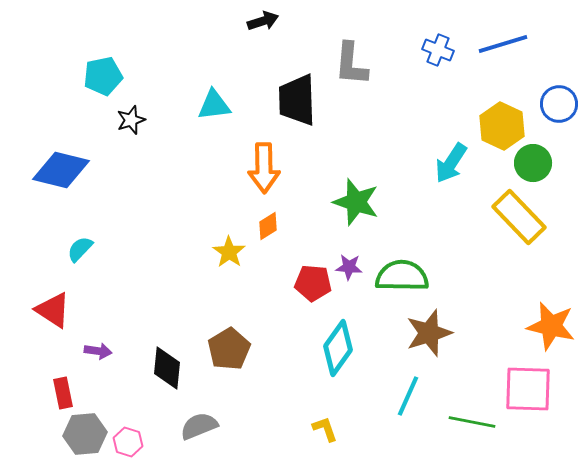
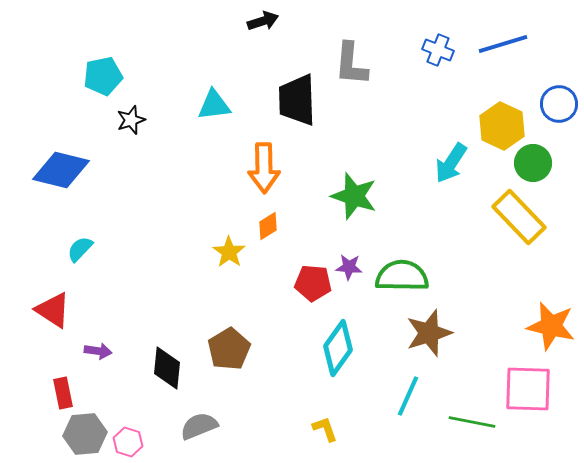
green star: moved 2 px left, 6 px up
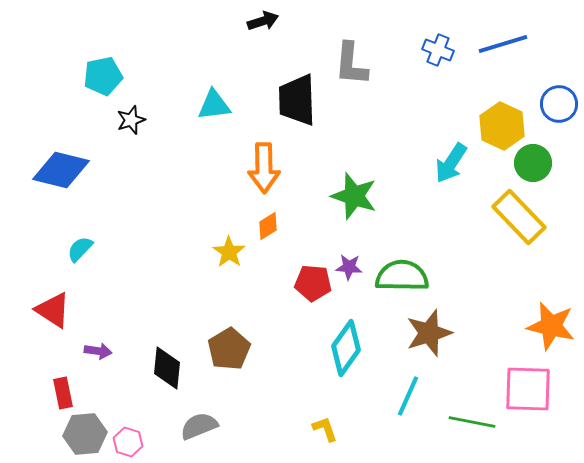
cyan diamond: moved 8 px right
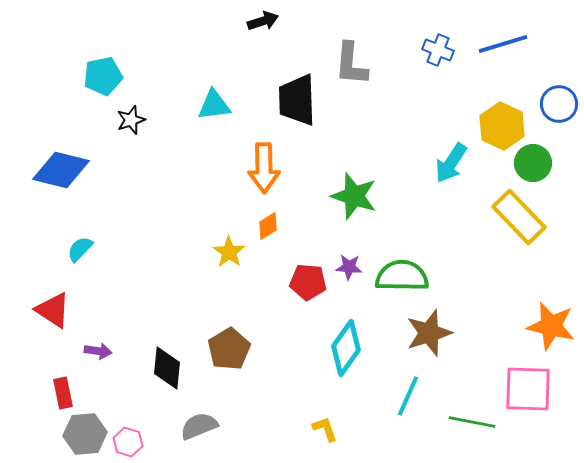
red pentagon: moved 5 px left, 1 px up
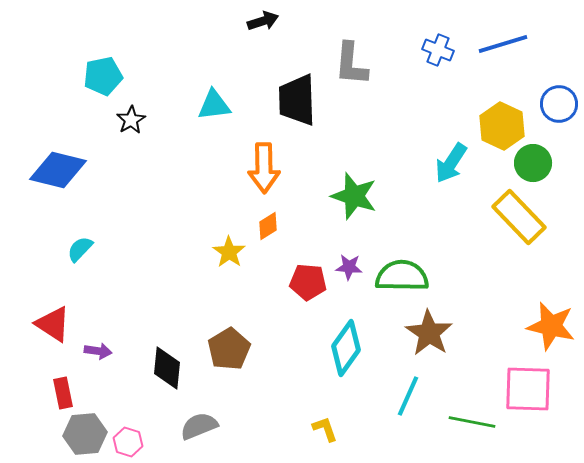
black star: rotated 12 degrees counterclockwise
blue diamond: moved 3 px left
red triangle: moved 14 px down
brown star: rotated 21 degrees counterclockwise
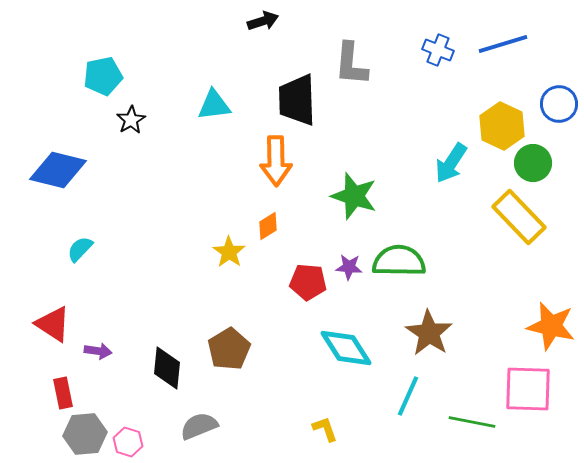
orange arrow: moved 12 px right, 7 px up
green semicircle: moved 3 px left, 15 px up
cyan diamond: rotated 68 degrees counterclockwise
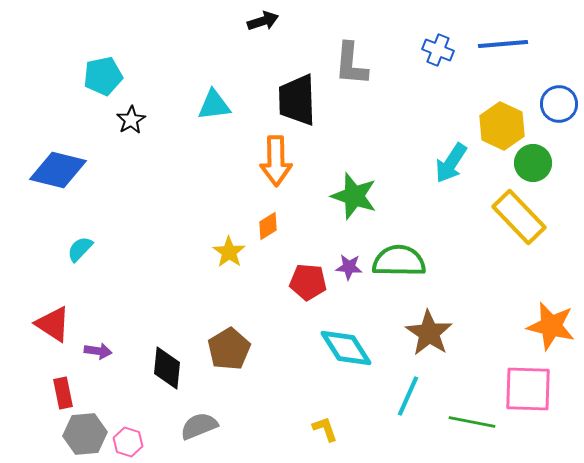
blue line: rotated 12 degrees clockwise
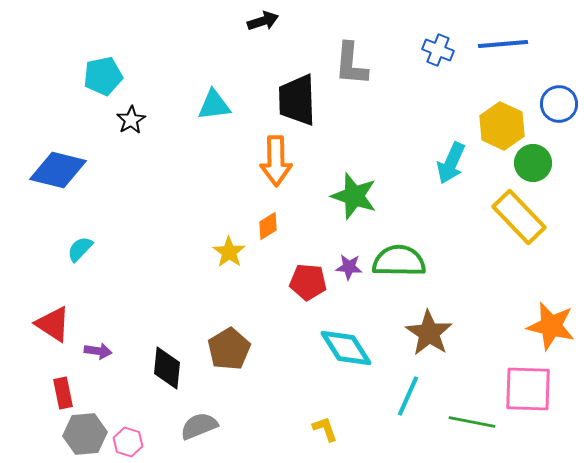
cyan arrow: rotated 9 degrees counterclockwise
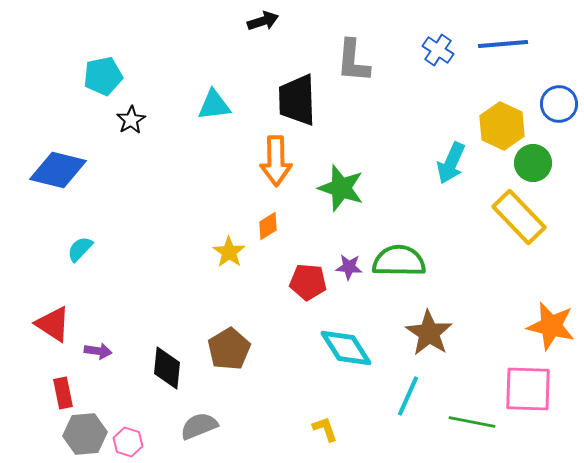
blue cross: rotated 12 degrees clockwise
gray L-shape: moved 2 px right, 3 px up
green star: moved 13 px left, 8 px up
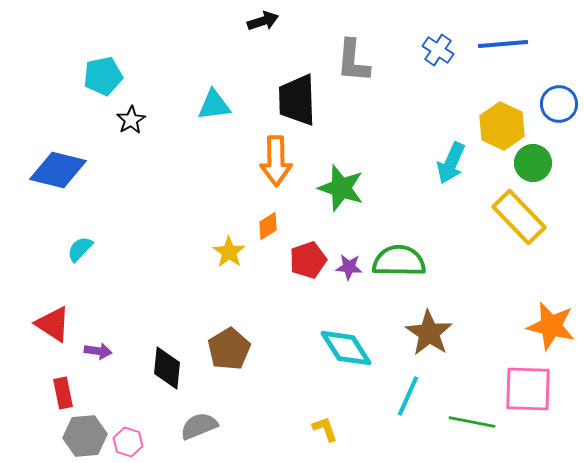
red pentagon: moved 22 px up; rotated 24 degrees counterclockwise
gray hexagon: moved 2 px down
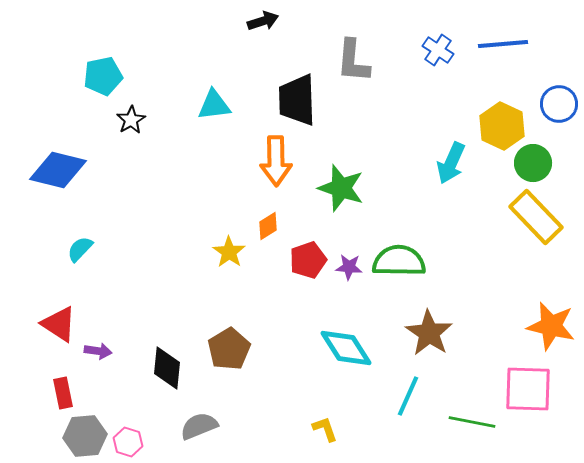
yellow rectangle: moved 17 px right
red triangle: moved 6 px right
